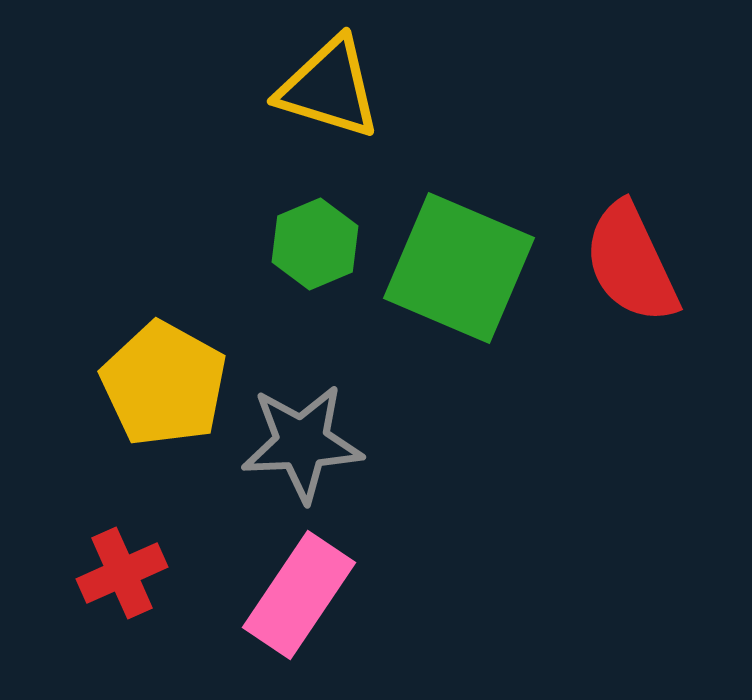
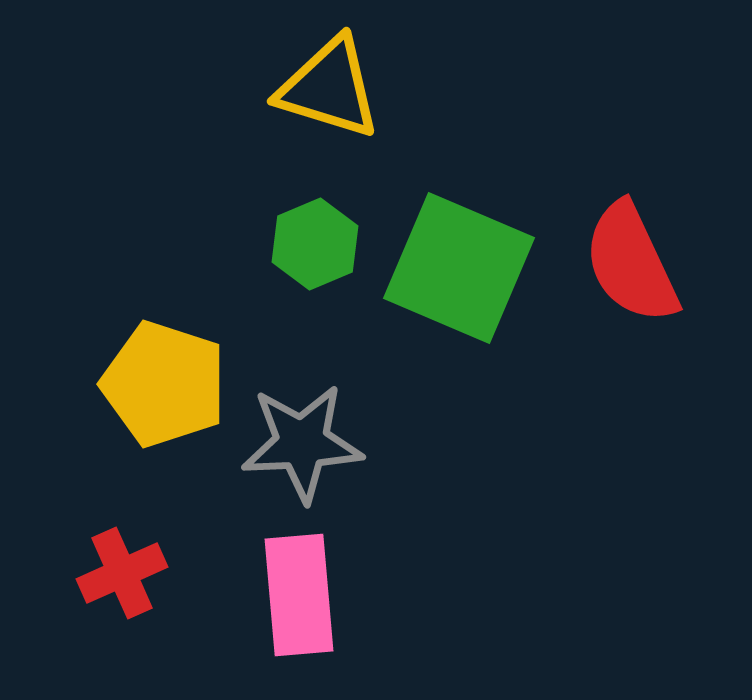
yellow pentagon: rotated 11 degrees counterclockwise
pink rectangle: rotated 39 degrees counterclockwise
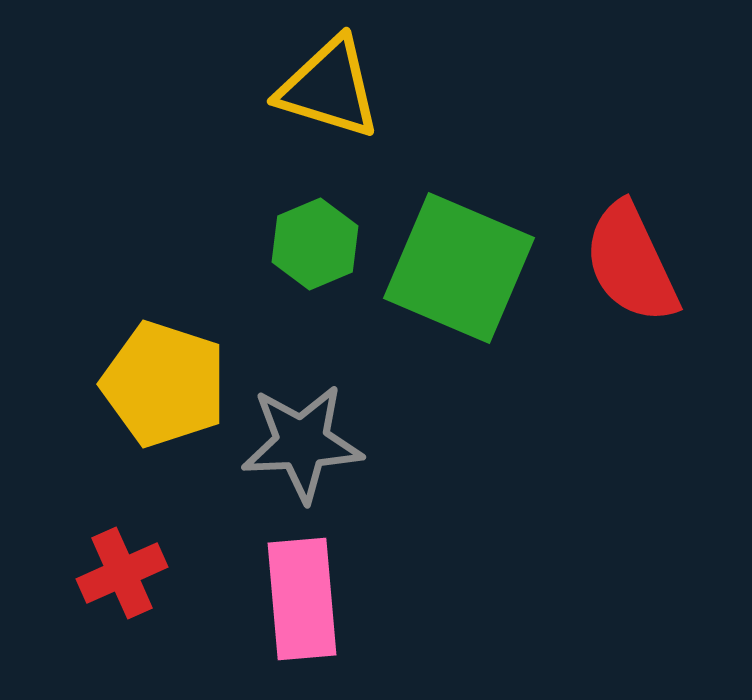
pink rectangle: moved 3 px right, 4 px down
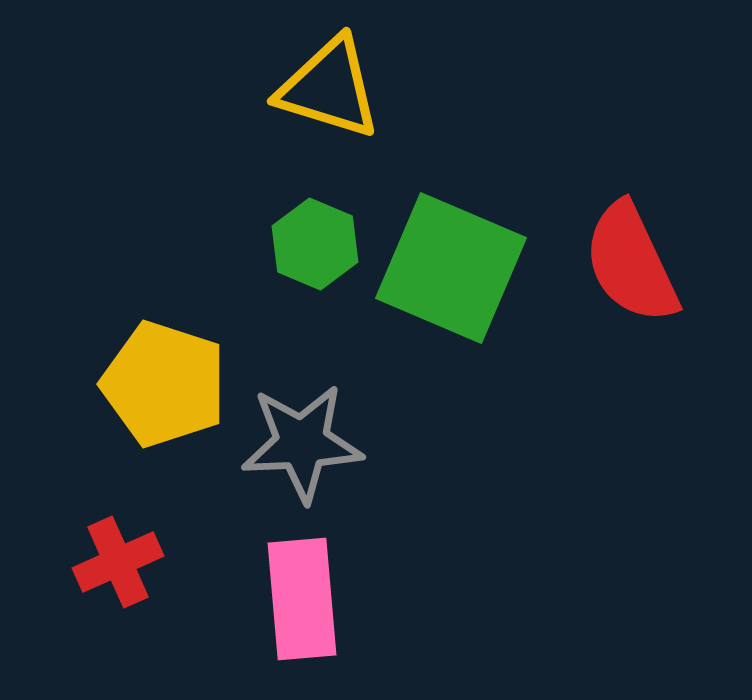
green hexagon: rotated 14 degrees counterclockwise
green square: moved 8 px left
red cross: moved 4 px left, 11 px up
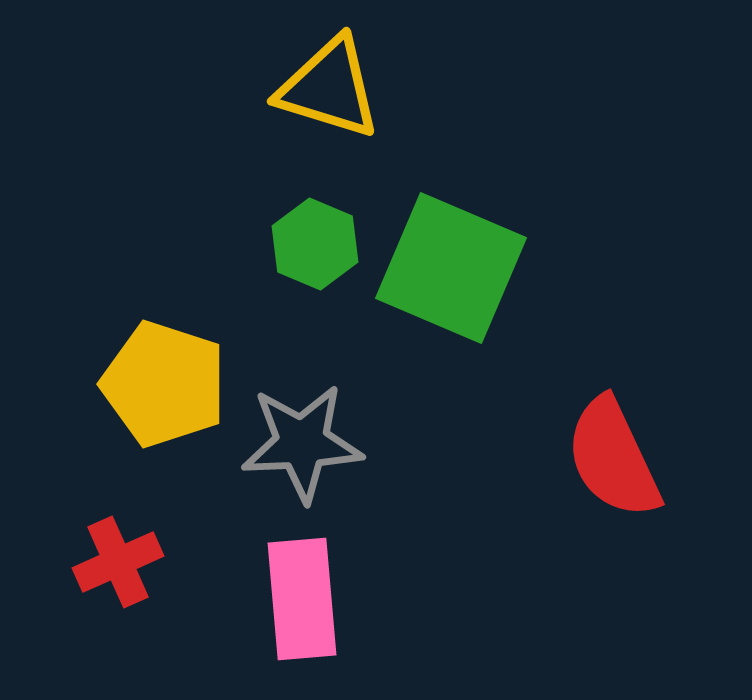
red semicircle: moved 18 px left, 195 px down
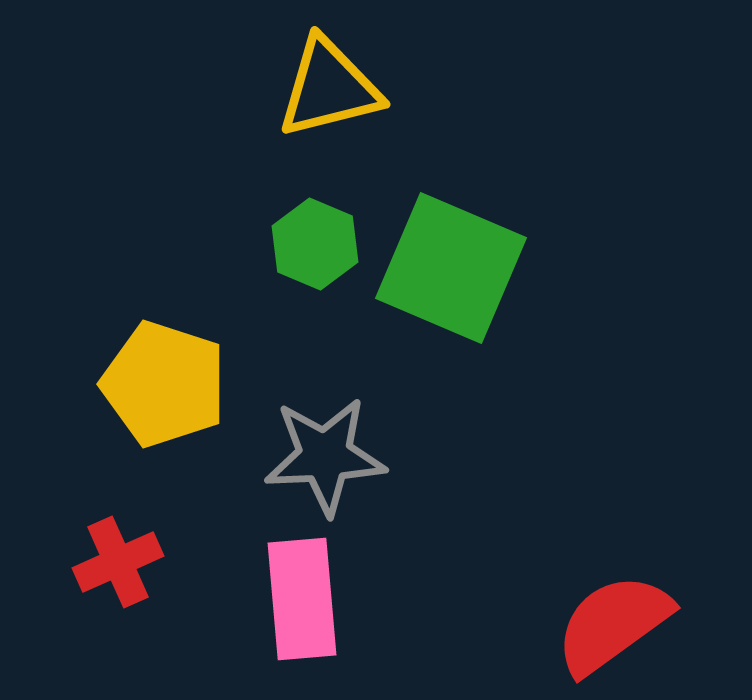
yellow triangle: rotated 31 degrees counterclockwise
gray star: moved 23 px right, 13 px down
red semicircle: moved 166 px down; rotated 79 degrees clockwise
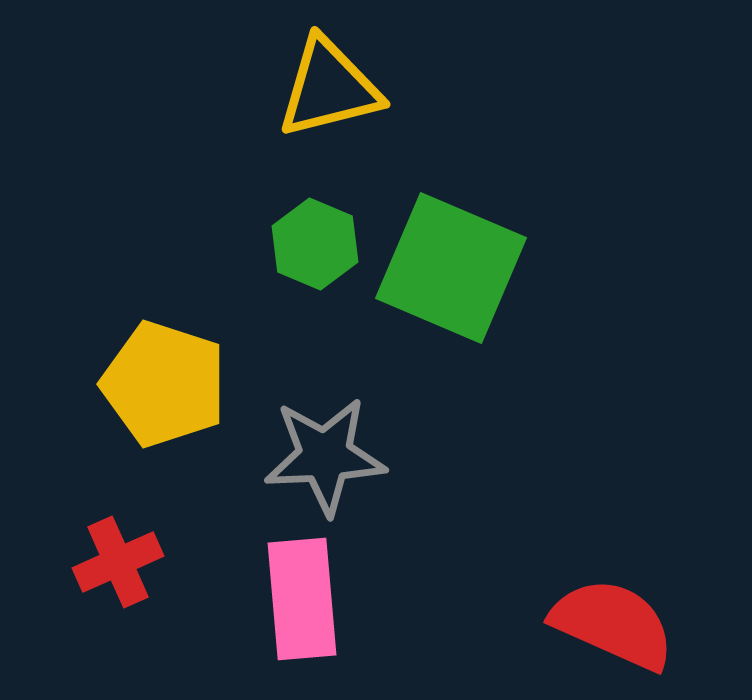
red semicircle: rotated 60 degrees clockwise
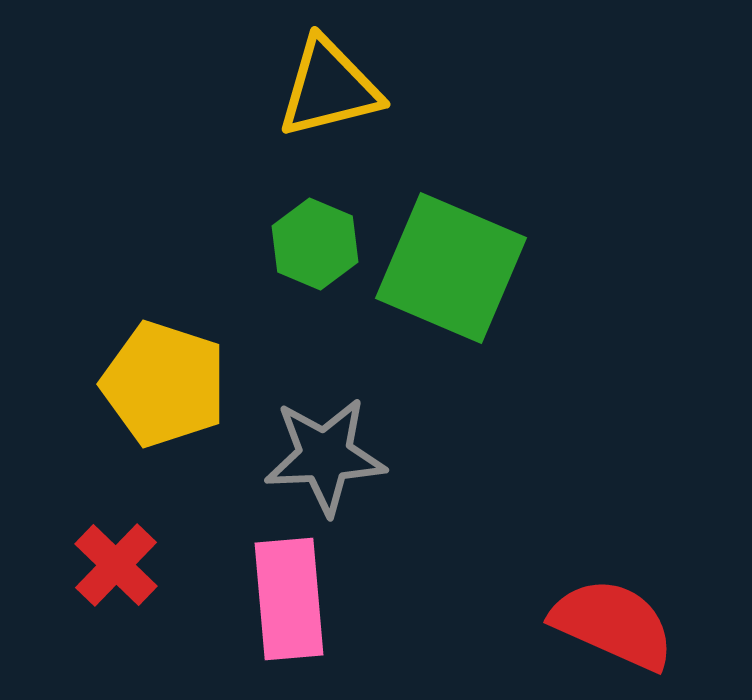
red cross: moved 2 px left, 3 px down; rotated 22 degrees counterclockwise
pink rectangle: moved 13 px left
